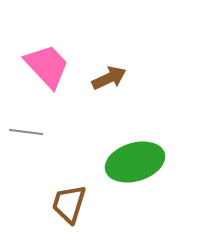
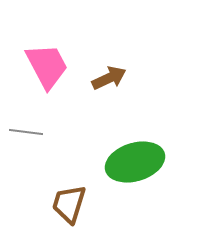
pink trapezoid: rotated 15 degrees clockwise
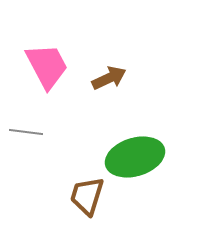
green ellipse: moved 5 px up
brown trapezoid: moved 18 px right, 8 px up
